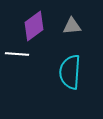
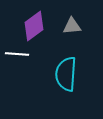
cyan semicircle: moved 4 px left, 2 px down
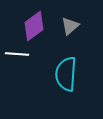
gray triangle: moved 2 px left; rotated 36 degrees counterclockwise
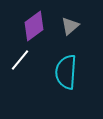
white line: moved 3 px right, 6 px down; rotated 55 degrees counterclockwise
cyan semicircle: moved 2 px up
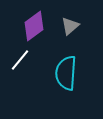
cyan semicircle: moved 1 px down
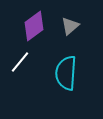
white line: moved 2 px down
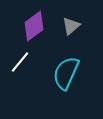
gray triangle: moved 1 px right
cyan semicircle: rotated 20 degrees clockwise
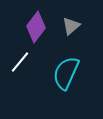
purple diamond: moved 2 px right, 1 px down; rotated 16 degrees counterclockwise
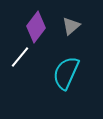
white line: moved 5 px up
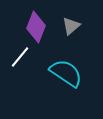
purple diamond: rotated 16 degrees counterclockwise
cyan semicircle: rotated 100 degrees clockwise
